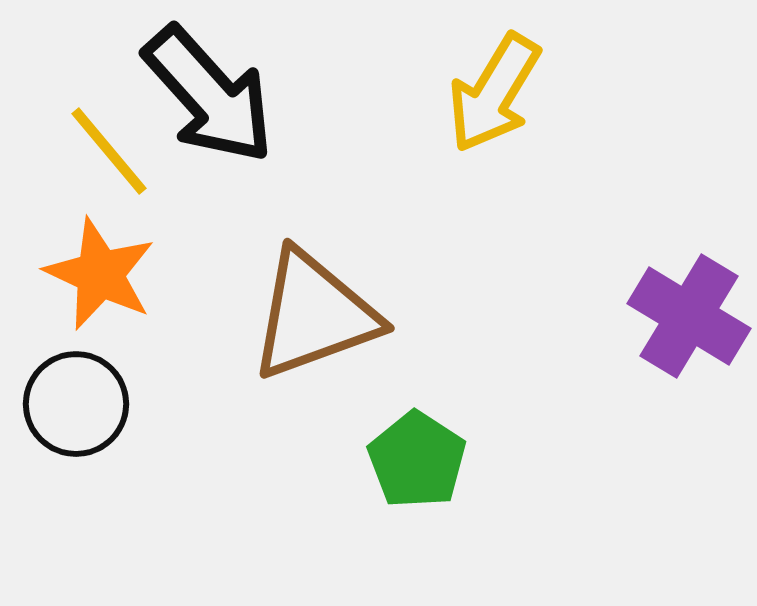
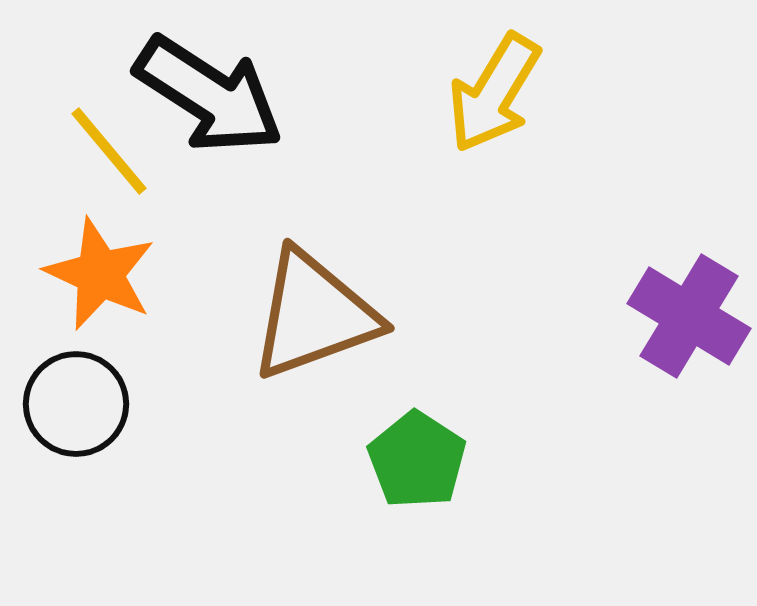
black arrow: rotated 15 degrees counterclockwise
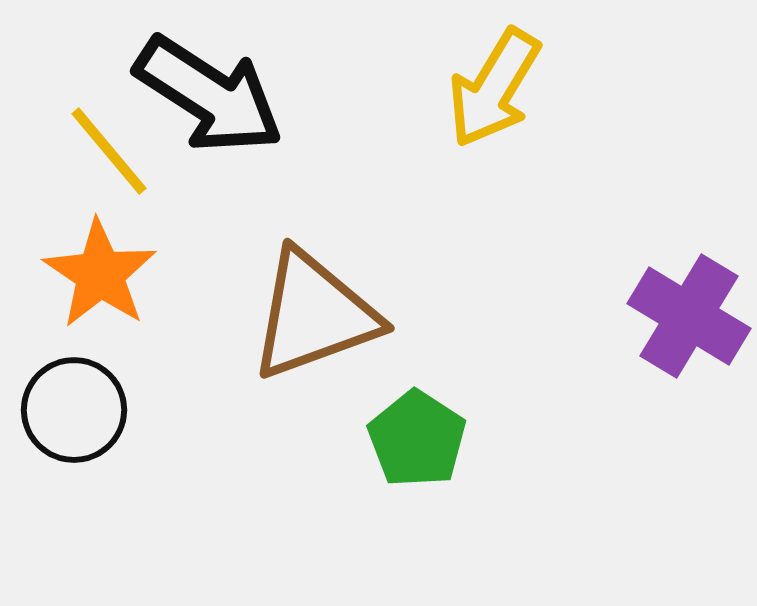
yellow arrow: moved 5 px up
orange star: rotated 9 degrees clockwise
black circle: moved 2 px left, 6 px down
green pentagon: moved 21 px up
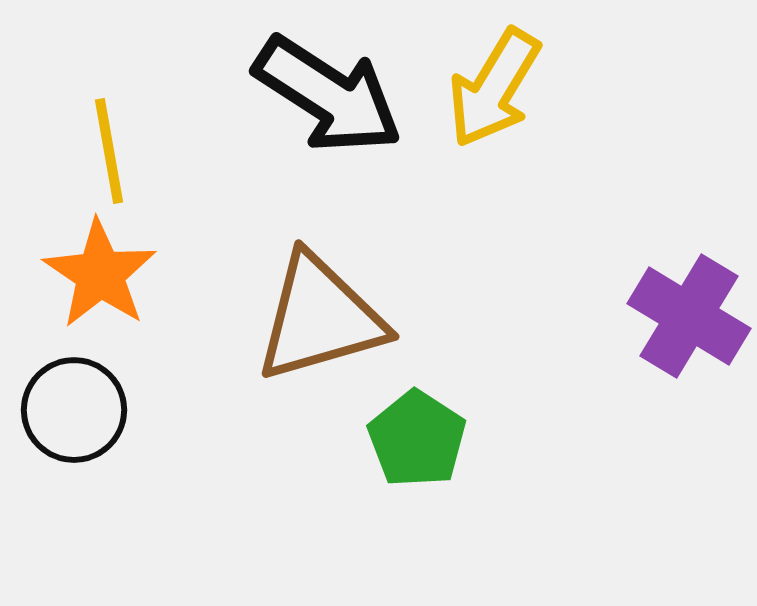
black arrow: moved 119 px right
yellow line: rotated 30 degrees clockwise
brown triangle: moved 6 px right, 3 px down; rotated 4 degrees clockwise
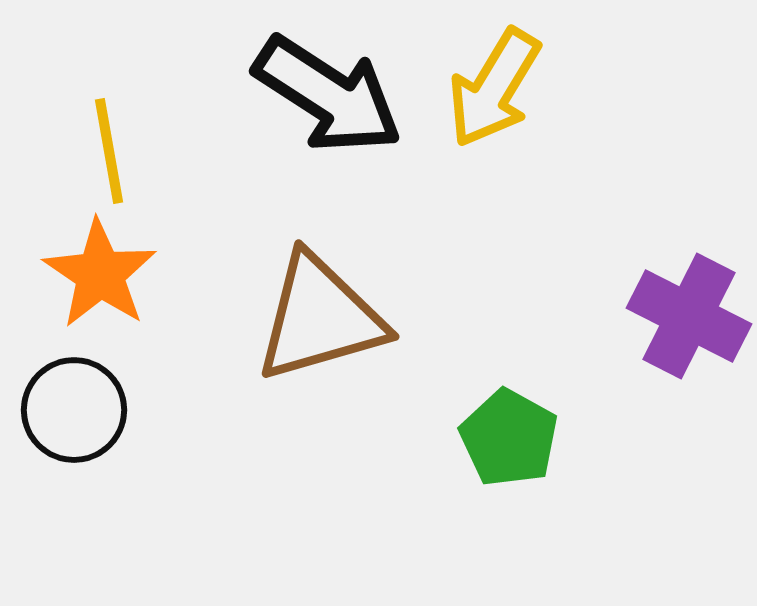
purple cross: rotated 4 degrees counterclockwise
green pentagon: moved 92 px right, 1 px up; rotated 4 degrees counterclockwise
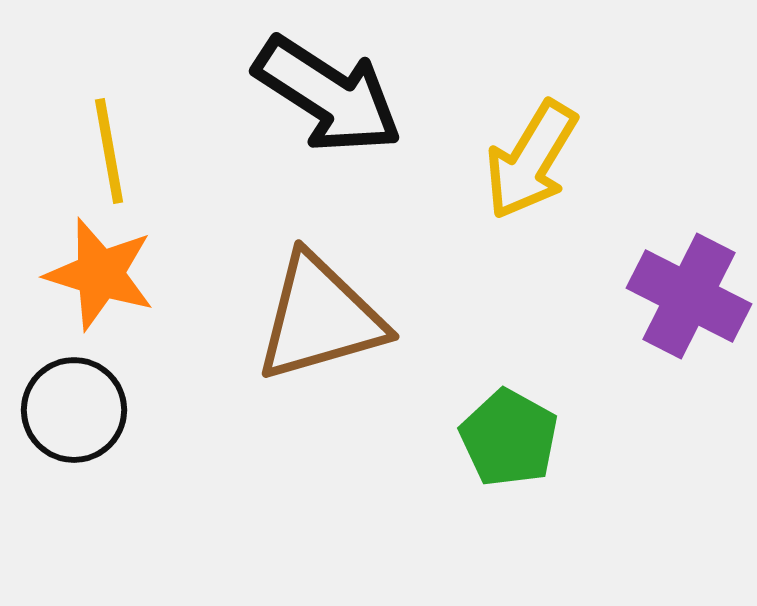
yellow arrow: moved 37 px right, 72 px down
orange star: rotated 17 degrees counterclockwise
purple cross: moved 20 px up
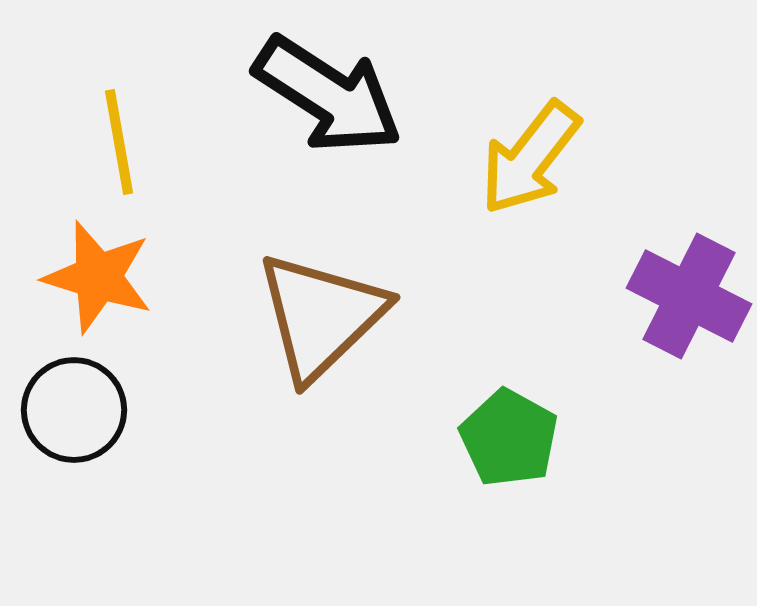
yellow line: moved 10 px right, 9 px up
yellow arrow: moved 1 px left, 2 px up; rotated 7 degrees clockwise
orange star: moved 2 px left, 3 px down
brown triangle: moved 1 px right, 2 px up; rotated 28 degrees counterclockwise
